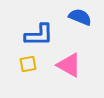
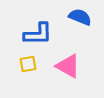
blue L-shape: moved 1 px left, 1 px up
pink triangle: moved 1 px left, 1 px down
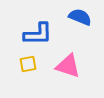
pink triangle: rotated 12 degrees counterclockwise
